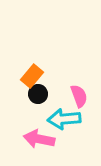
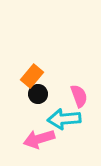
pink arrow: rotated 28 degrees counterclockwise
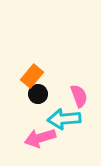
pink arrow: moved 1 px right, 1 px up
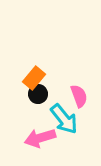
orange rectangle: moved 2 px right, 2 px down
cyan arrow: rotated 124 degrees counterclockwise
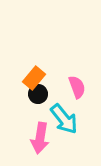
pink semicircle: moved 2 px left, 9 px up
pink arrow: rotated 64 degrees counterclockwise
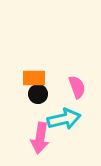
orange rectangle: rotated 50 degrees clockwise
cyan arrow: rotated 64 degrees counterclockwise
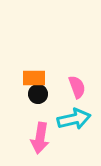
cyan arrow: moved 10 px right
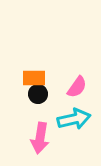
pink semicircle: rotated 55 degrees clockwise
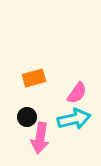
orange rectangle: rotated 15 degrees counterclockwise
pink semicircle: moved 6 px down
black circle: moved 11 px left, 23 px down
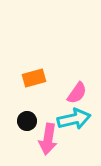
black circle: moved 4 px down
pink arrow: moved 8 px right, 1 px down
